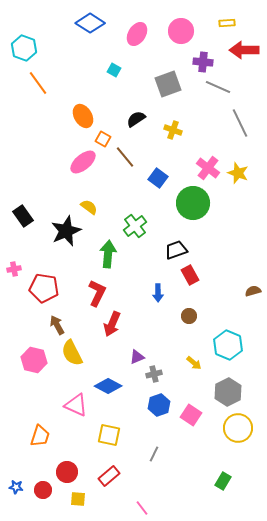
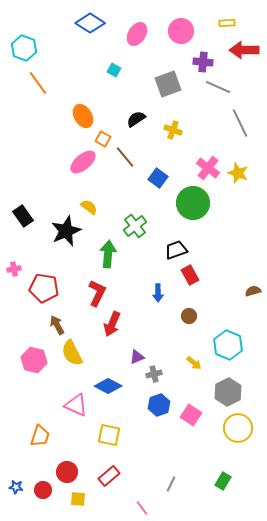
gray line at (154, 454): moved 17 px right, 30 px down
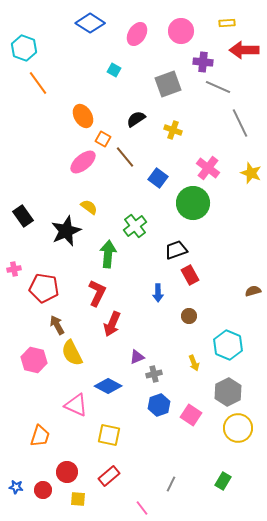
yellow star at (238, 173): moved 13 px right
yellow arrow at (194, 363): rotated 28 degrees clockwise
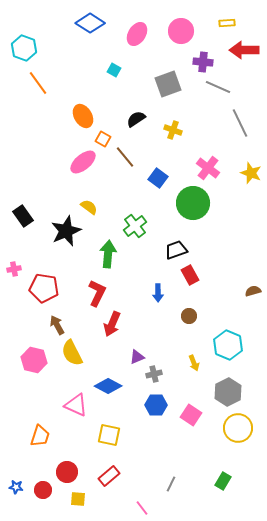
blue hexagon at (159, 405): moved 3 px left; rotated 20 degrees clockwise
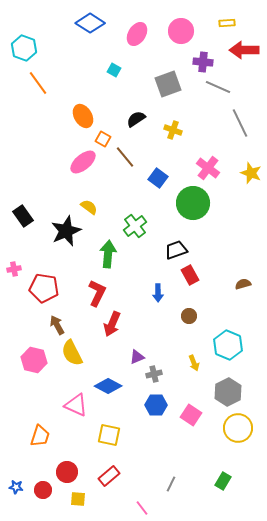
brown semicircle at (253, 291): moved 10 px left, 7 px up
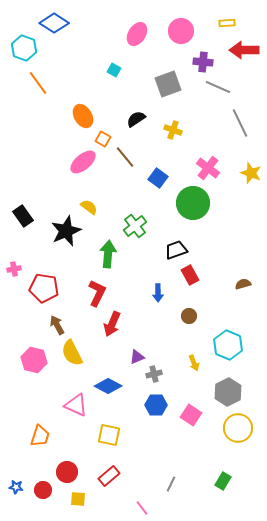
blue diamond at (90, 23): moved 36 px left
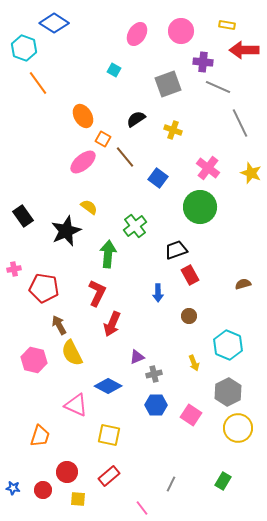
yellow rectangle at (227, 23): moved 2 px down; rotated 14 degrees clockwise
green circle at (193, 203): moved 7 px right, 4 px down
brown arrow at (57, 325): moved 2 px right
blue star at (16, 487): moved 3 px left, 1 px down
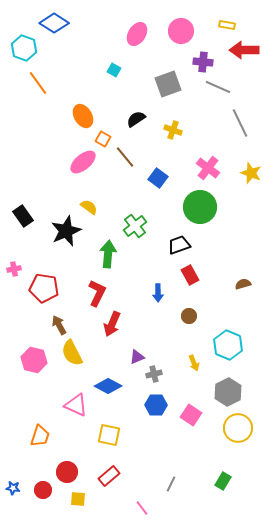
black trapezoid at (176, 250): moved 3 px right, 5 px up
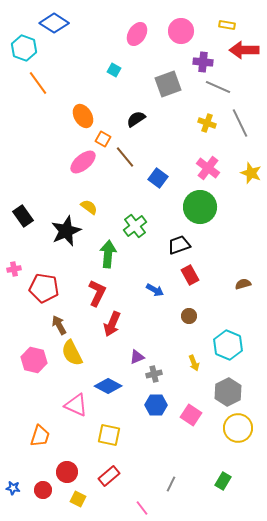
yellow cross at (173, 130): moved 34 px right, 7 px up
blue arrow at (158, 293): moved 3 px left, 3 px up; rotated 60 degrees counterclockwise
yellow square at (78, 499): rotated 21 degrees clockwise
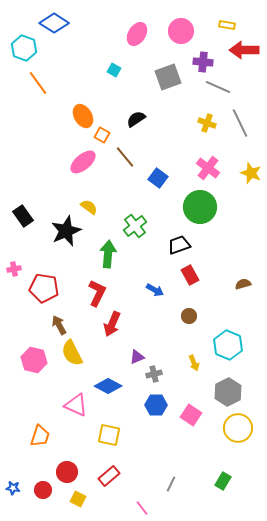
gray square at (168, 84): moved 7 px up
orange square at (103, 139): moved 1 px left, 4 px up
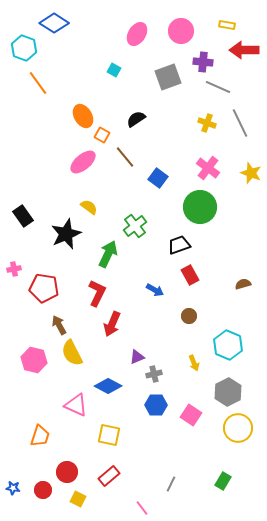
black star at (66, 231): moved 3 px down
green arrow at (108, 254): rotated 20 degrees clockwise
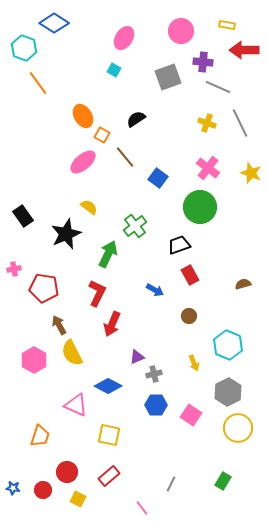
pink ellipse at (137, 34): moved 13 px left, 4 px down
pink hexagon at (34, 360): rotated 15 degrees clockwise
